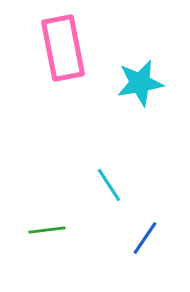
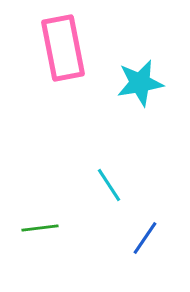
green line: moved 7 px left, 2 px up
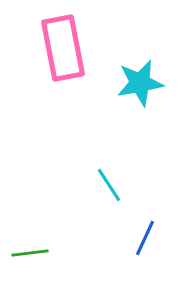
green line: moved 10 px left, 25 px down
blue line: rotated 9 degrees counterclockwise
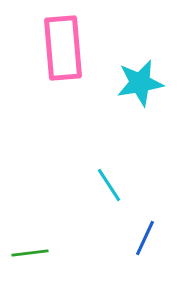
pink rectangle: rotated 6 degrees clockwise
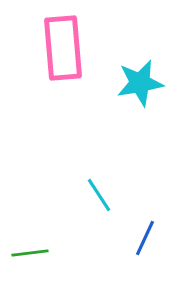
cyan line: moved 10 px left, 10 px down
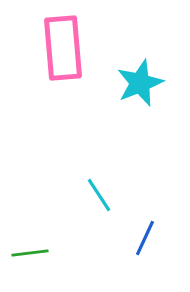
cyan star: rotated 12 degrees counterclockwise
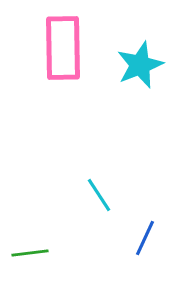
pink rectangle: rotated 4 degrees clockwise
cyan star: moved 18 px up
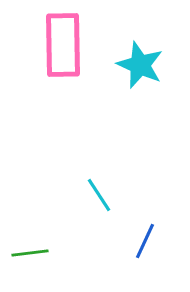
pink rectangle: moved 3 px up
cyan star: rotated 27 degrees counterclockwise
blue line: moved 3 px down
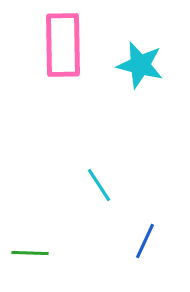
cyan star: rotated 9 degrees counterclockwise
cyan line: moved 10 px up
green line: rotated 9 degrees clockwise
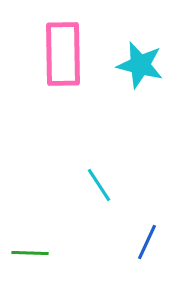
pink rectangle: moved 9 px down
blue line: moved 2 px right, 1 px down
